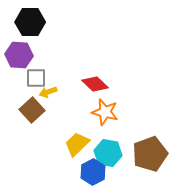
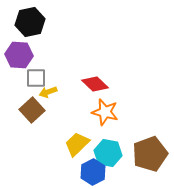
black hexagon: rotated 12 degrees counterclockwise
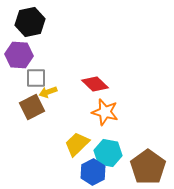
brown square: moved 3 px up; rotated 15 degrees clockwise
brown pentagon: moved 2 px left, 13 px down; rotated 16 degrees counterclockwise
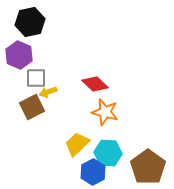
purple hexagon: rotated 20 degrees clockwise
cyan hexagon: rotated 8 degrees counterclockwise
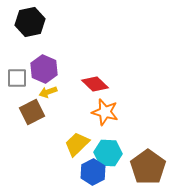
purple hexagon: moved 25 px right, 14 px down
gray square: moved 19 px left
brown square: moved 5 px down
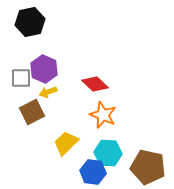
gray square: moved 4 px right
orange star: moved 2 px left, 3 px down; rotated 8 degrees clockwise
yellow trapezoid: moved 11 px left, 1 px up
brown pentagon: rotated 24 degrees counterclockwise
blue hexagon: rotated 25 degrees counterclockwise
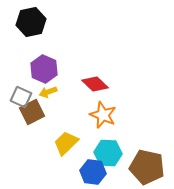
black hexagon: moved 1 px right
gray square: moved 19 px down; rotated 25 degrees clockwise
brown pentagon: moved 1 px left
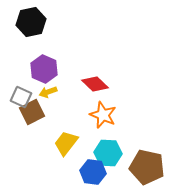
yellow trapezoid: rotated 8 degrees counterclockwise
